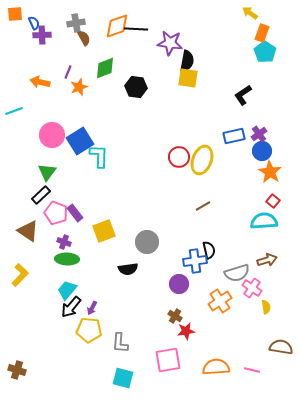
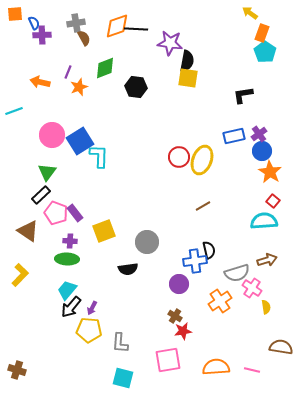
black L-shape at (243, 95): rotated 25 degrees clockwise
purple cross at (64, 242): moved 6 px right, 1 px up; rotated 16 degrees counterclockwise
red star at (186, 331): moved 3 px left
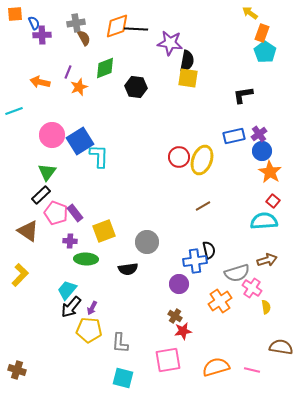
green ellipse at (67, 259): moved 19 px right
orange semicircle at (216, 367): rotated 12 degrees counterclockwise
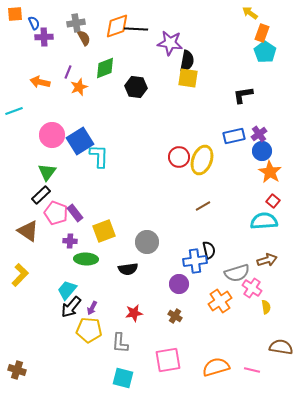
purple cross at (42, 35): moved 2 px right, 2 px down
red star at (183, 331): moved 49 px left, 18 px up
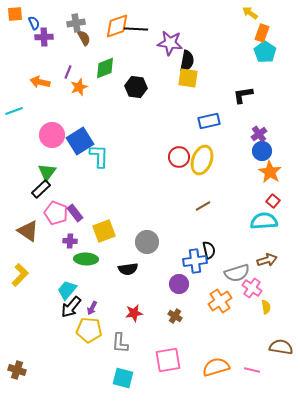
blue rectangle at (234, 136): moved 25 px left, 15 px up
black rectangle at (41, 195): moved 6 px up
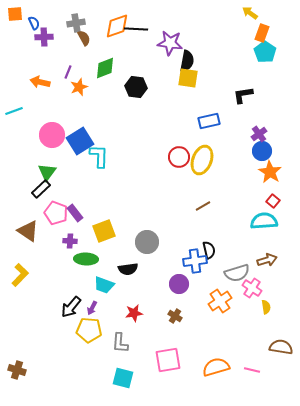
cyan trapezoid at (67, 290): moved 37 px right, 5 px up; rotated 110 degrees counterclockwise
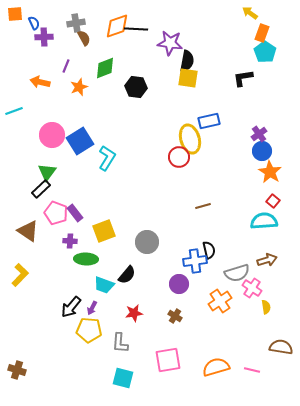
purple line at (68, 72): moved 2 px left, 6 px up
black L-shape at (243, 95): moved 17 px up
cyan L-shape at (99, 156): moved 8 px right, 2 px down; rotated 30 degrees clockwise
yellow ellipse at (202, 160): moved 12 px left, 21 px up; rotated 36 degrees counterclockwise
brown line at (203, 206): rotated 14 degrees clockwise
black semicircle at (128, 269): moved 1 px left, 6 px down; rotated 42 degrees counterclockwise
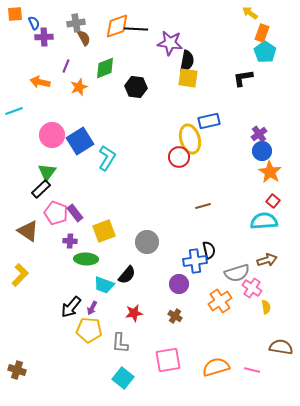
cyan square at (123, 378): rotated 25 degrees clockwise
